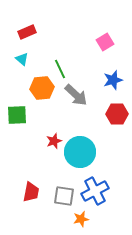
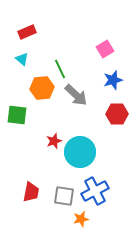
pink square: moved 7 px down
green square: rotated 10 degrees clockwise
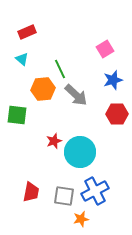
orange hexagon: moved 1 px right, 1 px down
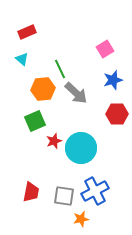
gray arrow: moved 2 px up
green square: moved 18 px right, 6 px down; rotated 30 degrees counterclockwise
cyan circle: moved 1 px right, 4 px up
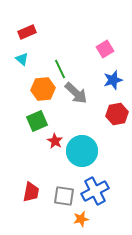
red hexagon: rotated 10 degrees counterclockwise
green square: moved 2 px right
red star: moved 1 px right; rotated 21 degrees counterclockwise
cyan circle: moved 1 px right, 3 px down
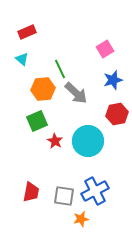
cyan circle: moved 6 px right, 10 px up
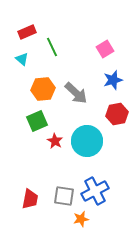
green line: moved 8 px left, 22 px up
cyan circle: moved 1 px left
red trapezoid: moved 1 px left, 7 px down
